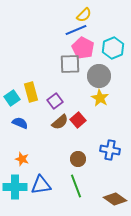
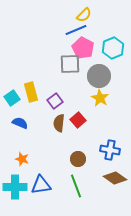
brown semicircle: moved 1 px left, 1 px down; rotated 138 degrees clockwise
brown diamond: moved 21 px up
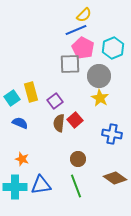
red square: moved 3 px left
blue cross: moved 2 px right, 16 px up
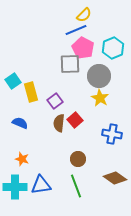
cyan square: moved 1 px right, 17 px up
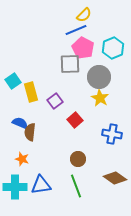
gray circle: moved 1 px down
brown semicircle: moved 29 px left, 9 px down
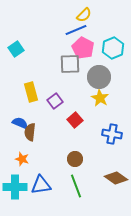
cyan square: moved 3 px right, 32 px up
brown circle: moved 3 px left
brown diamond: moved 1 px right
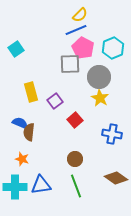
yellow semicircle: moved 4 px left
brown semicircle: moved 1 px left
